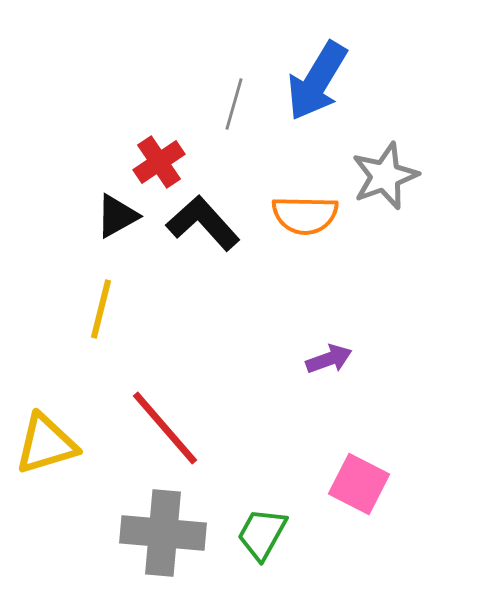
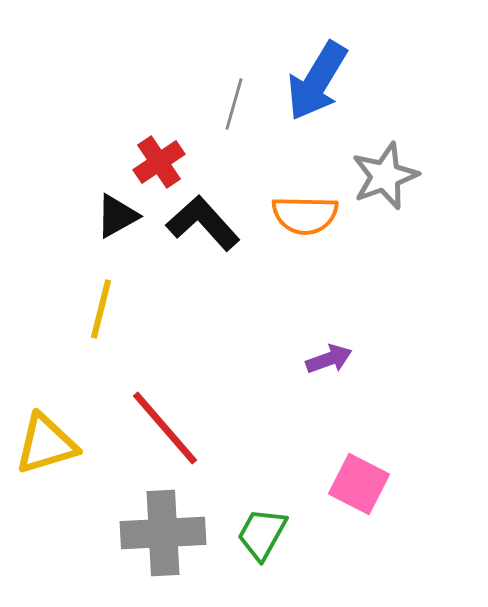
gray cross: rotated 8 degrees counterclockwise
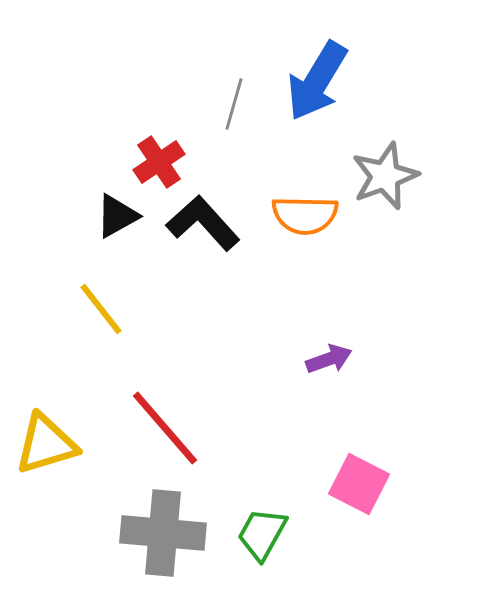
yellow line: rotated 52 degrees counterclockwise
gray cross: rotated 8 degrees clockwise
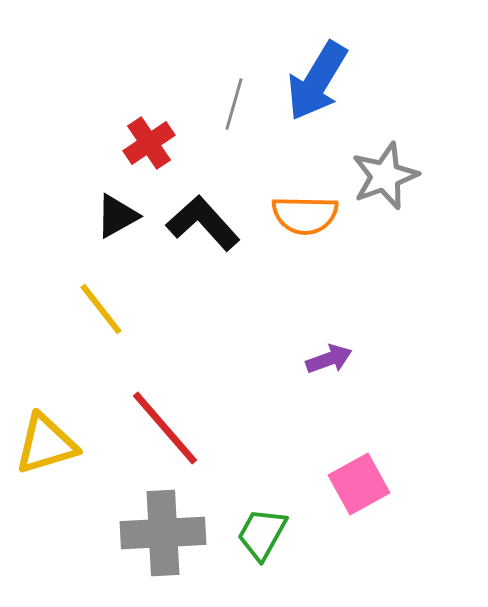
red cross: moved 10 px left, 19 px up
pink square: rotated 34 degrees clockwise
gray cross: rotated 8 degrees counterclockwise
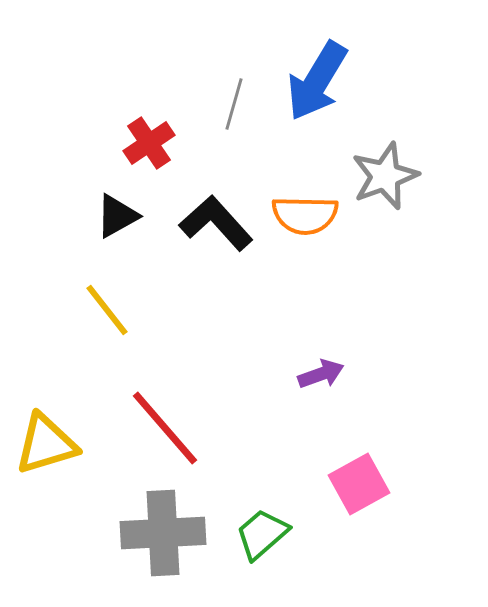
black L-shape: moved 13 px right
yellow line: moved 6 px right, 1 px down
purple arrow: moved 8 px left, 15 px down
green trapezoid: rotated 20 degrees clockwise
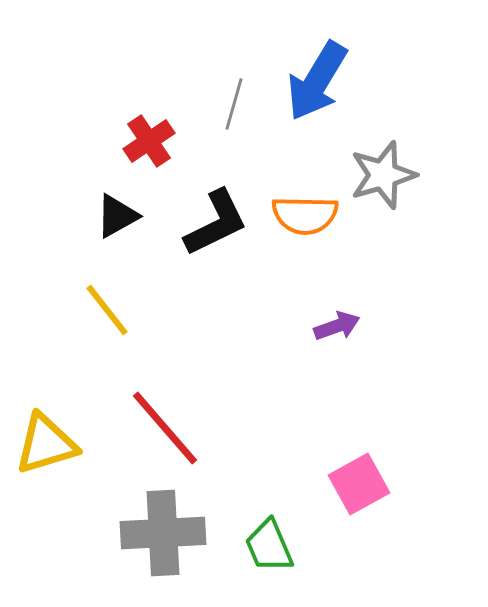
red cross: moved 2 px up
gray star: moved 2 px left, 1 px up; rotated 4 degrees clockwise
black L-shape: rotated 106 degrees clockwise
purple arrow: moved 16 px right, 48 px up
green trapezoid: moved 7 px right, 12 px down; rotated 72 degrees counterclockwise
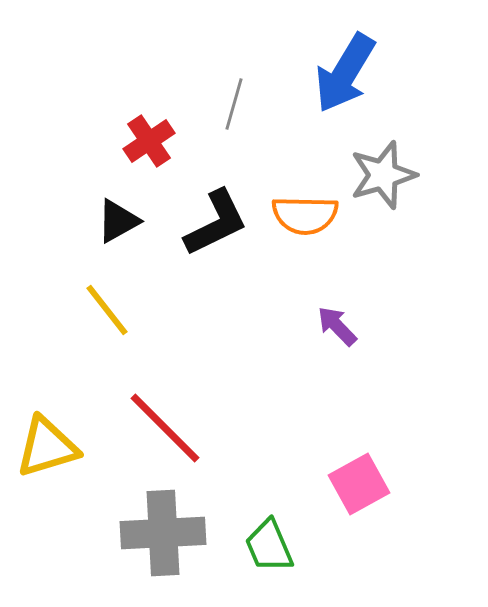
blue arrow: moved 28 px right, 8 px up
black triangle: moved 1 px right, 5 px down
purple arrow: rotated 114 degrees counterclockwise
red line: rotated 4 degrees counterclockwise
yellow triangle: moved 1 px right, 3 px down
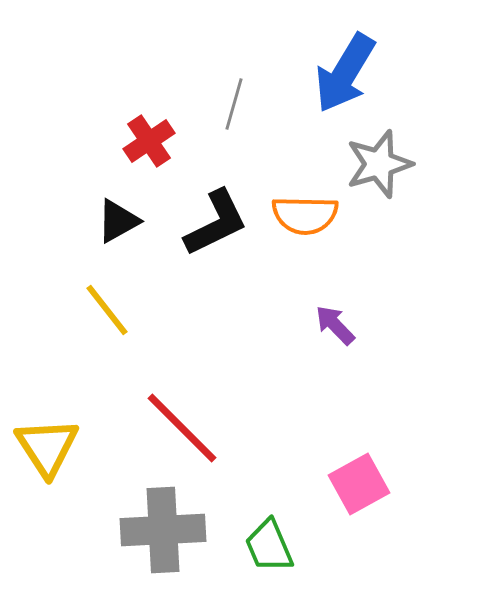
gray star: moved 4 px left, 11 px up
purple arrow: moved 2 px left, 1 px up
red line: moved 17 px right
yellow triangle: rotated 46 degrees counterclockwise
gray cross: moved 3 px up
